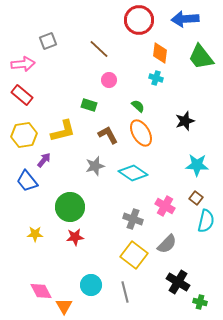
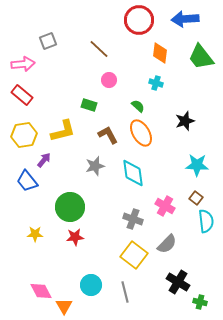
cyan cross: moved 5 px down
cyan diamond: rotated 48 degrees clockwise
cyan semicircle: rotated 20 degrees counterclockwise
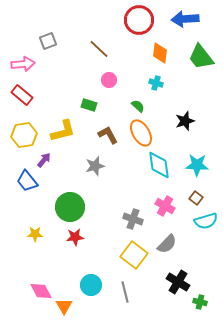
cyan diamond: moved 26 px right, 8 px up
cyan semicircle: rotated 80 degrees clockwise
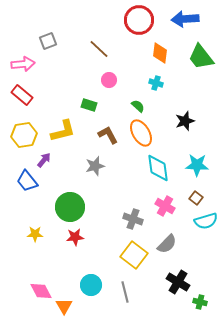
cyan diamond: moved 1 px left, 3 px down
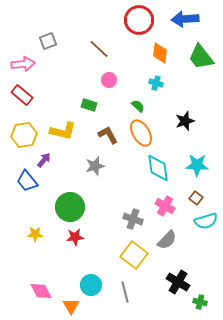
yellow L-shape: rotated 28 degrees clockwise
gray semicircle: moved 4 px up
orange triangle: moved 7 px right
